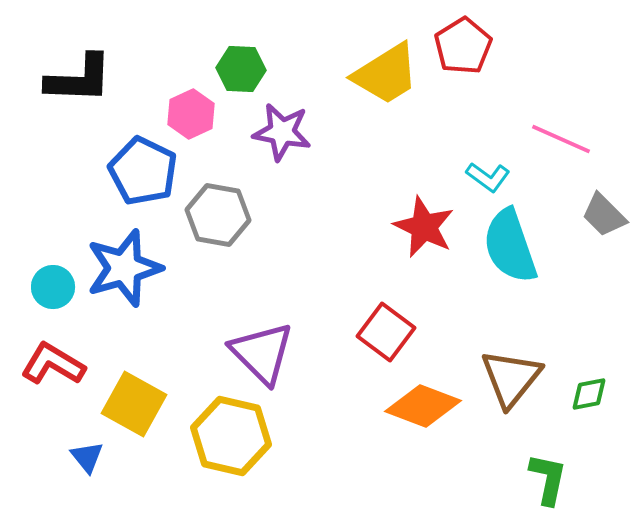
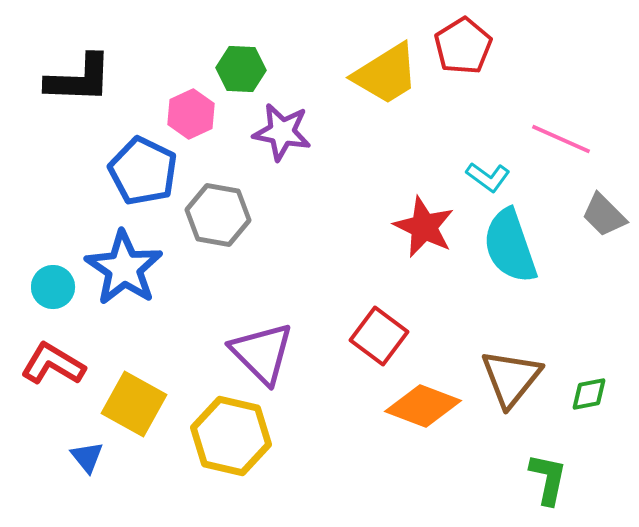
blue star: rotated 22 degrees counterclockwise
red square: moved 7 px left, 4 px down
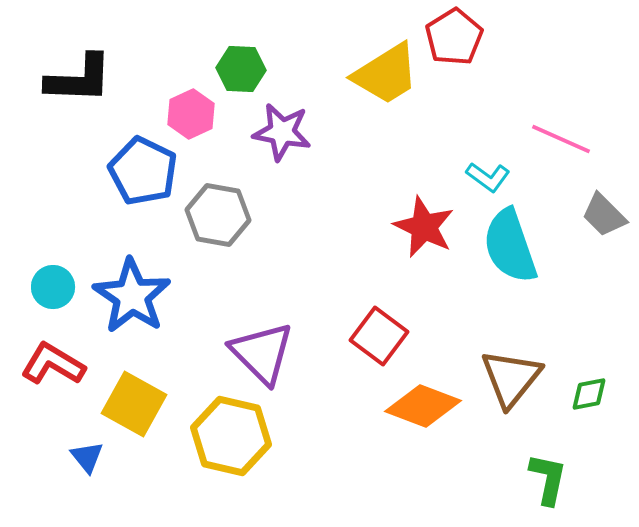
red pentagon: moved 9 px left, 9 px up
blue star: moved 8 px right, 28 px down
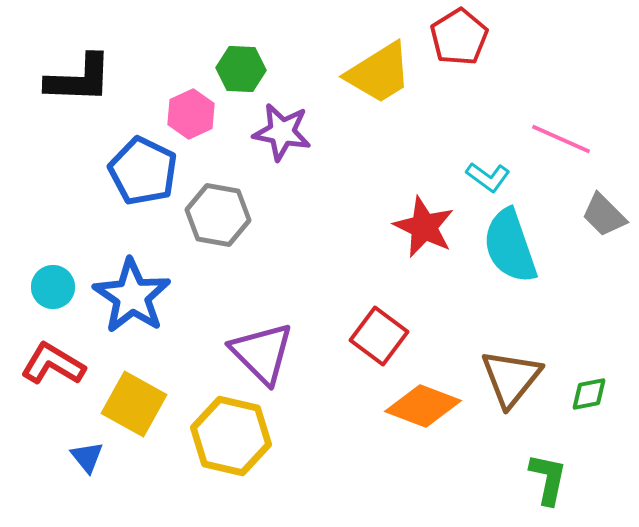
red pentagon: moved 5 px right
yellow trapezoid: moved 7 px left, 1 px up
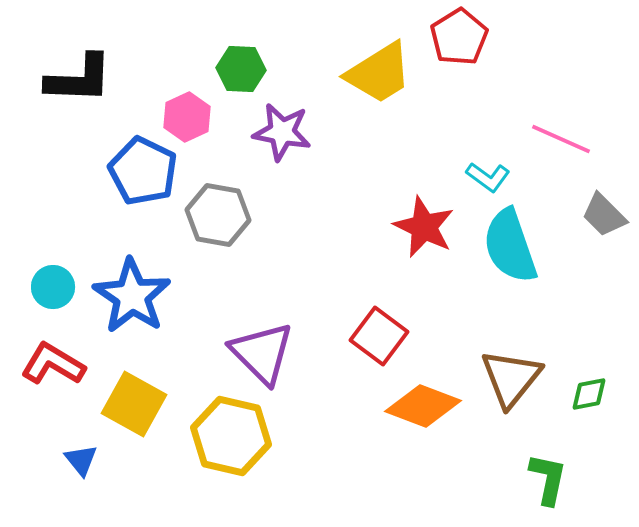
pink hexagon: moved 4 px left, 3 px down
blue triangle: moved 6 px left, 3 px down
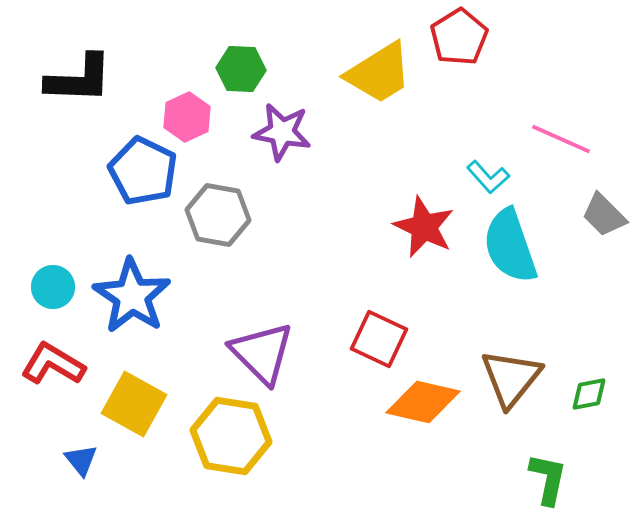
cyan L-shape: rotated 12 degrees clockwise
red square: moved 3 px down; rotated 12 degrees counterclockwise
orange diamond: moved 4 px up; rotated 8 degrees counterclockwise
yellow hexagon: rotated 4 degrees counterclockwise
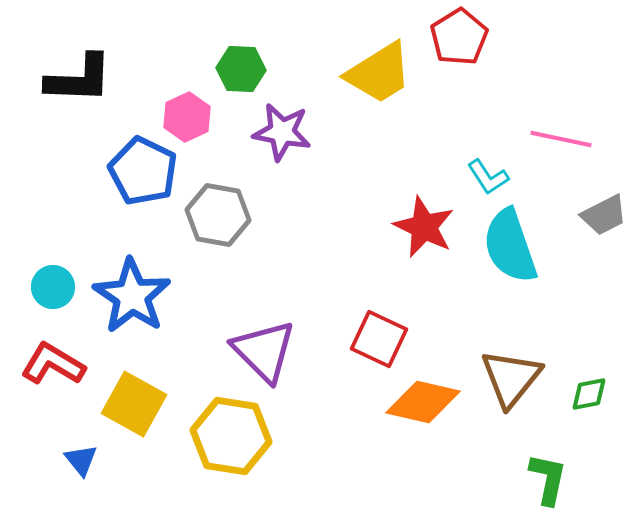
pink line: rotated 12 degrees counterclockwise
cyan L-shape: rotated 9 degrees clockwise
gray trapezoid: rotated 72 degrees counterclockwise
purple triangle: moved 2 px right, 2 px up
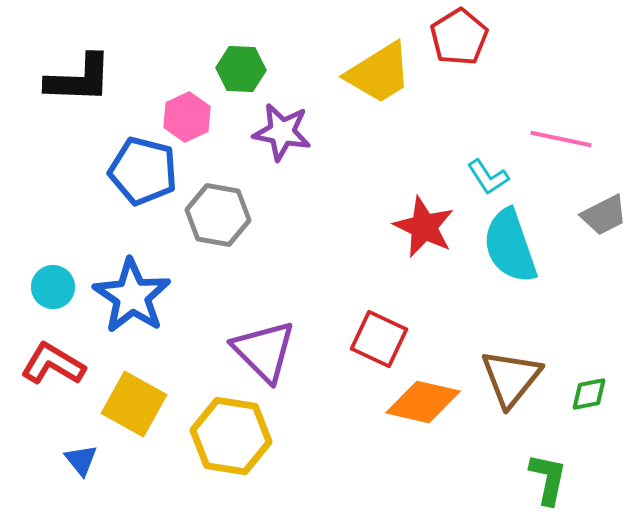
blue pentagon: rotated 12 degrees counterclockwise
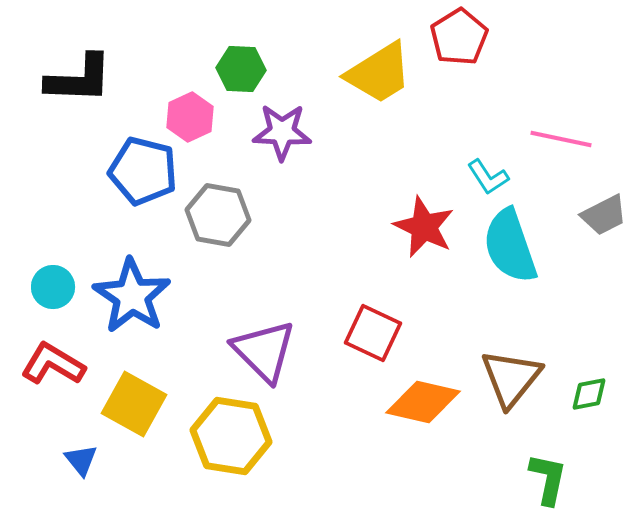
pink hexagon: moved 3 px right
purple star: rotated 8 degrees counterclockwise
red square: moved 6 px left, 6 px up
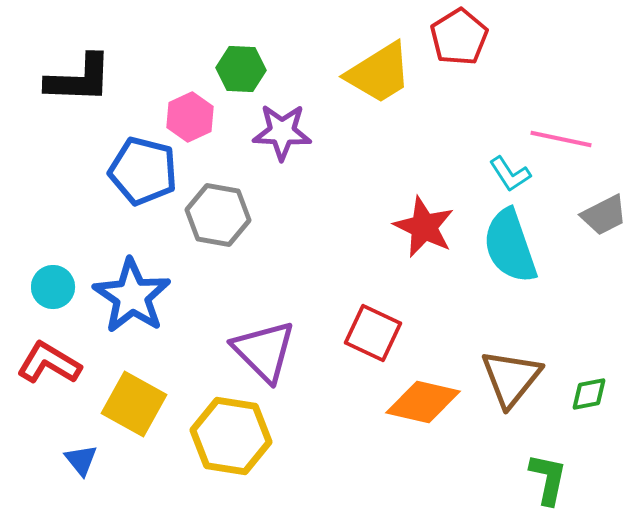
cyan L-shape: moved 22 px right, 3 px up
red L-shape: moved 4 px left, 1 px up
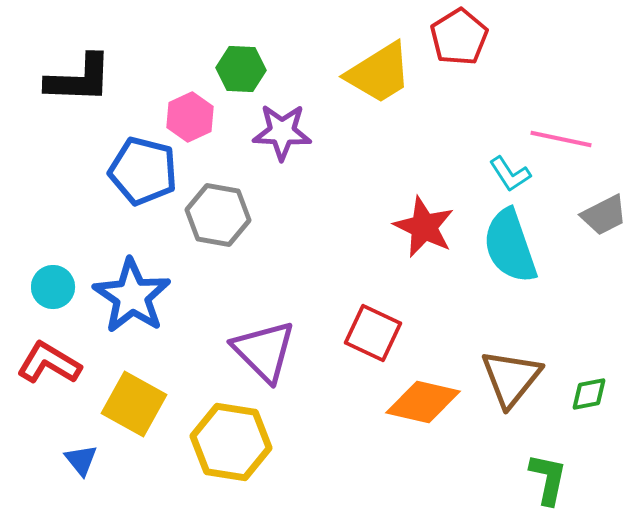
yellow hexagon: moved 6 px down
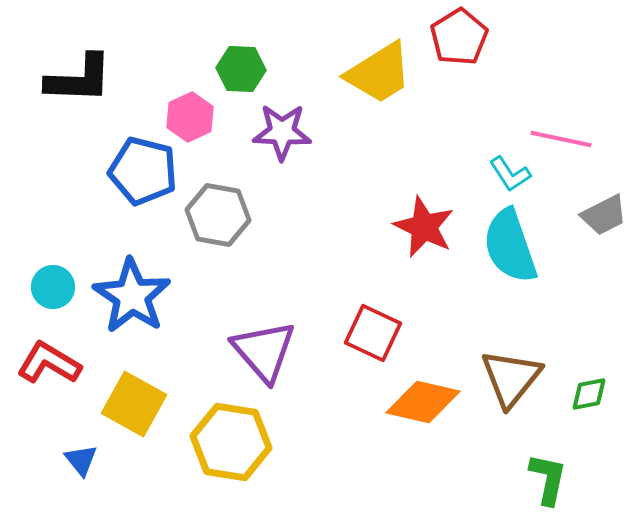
purple triangle: rotated 4 degrees clockwise
